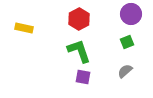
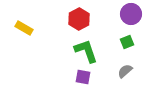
yellow rectangle: rotated 18 degrees clockwise
green L-shape: moved 7 px right
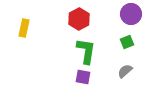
yellow rectangle: rotated 72 degrees clockwise
green L-shape: rotated 28 degrees clockwise
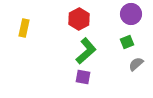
green L-shape: rotated 40 degrees clockwise
gray semicircle: moved 11 px right, 7 px up
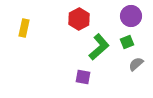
purple circle: moved 2 px down
green L-shape: moved 13 px right, 4 px up
